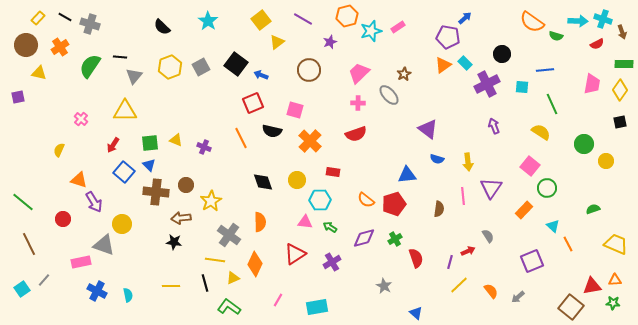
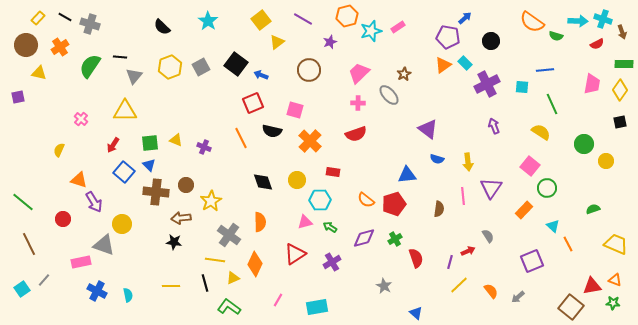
black circle at (502, 54): moved 11 px left, 13 px up
pink triangle at (305, 222): rotated 21 degrees counterclockwise
orange triangle at (615, 280): rotated 24 degrees clockwise
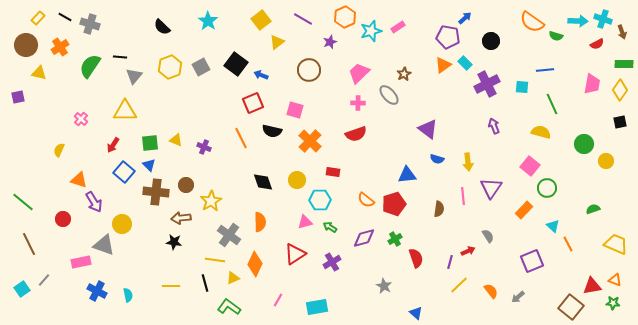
orange hexagon at (347, 16): moved 2 px left, 1 px down; rotated 10 degrees counterclockwise
yellow semicircle at (541, 132): rotated 18 degrees counterclockwise
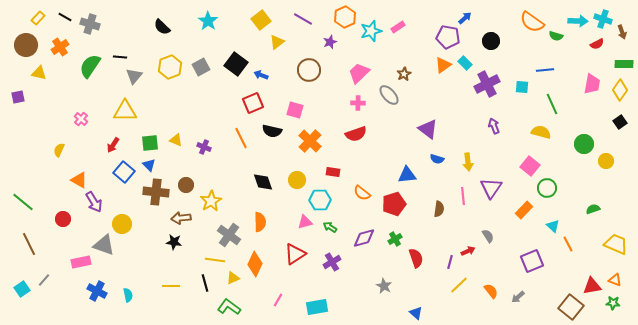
black square at (620, 122): rotated 24 degrees counterclockwise
orange triangle at (79, 180): rotated 12 degrees clockwise
orange semicircle at (366, 200): moved 4 px left, 7 px up
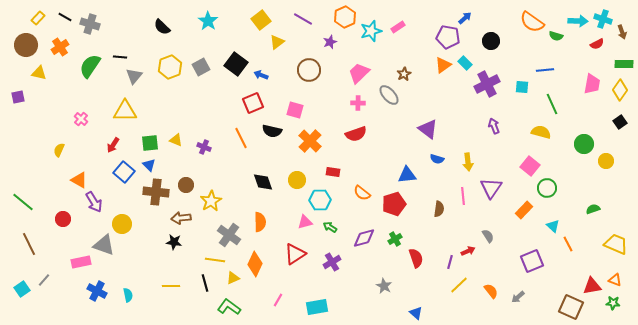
brown square at (571, 307): rotated 15 degrees counterclockwise
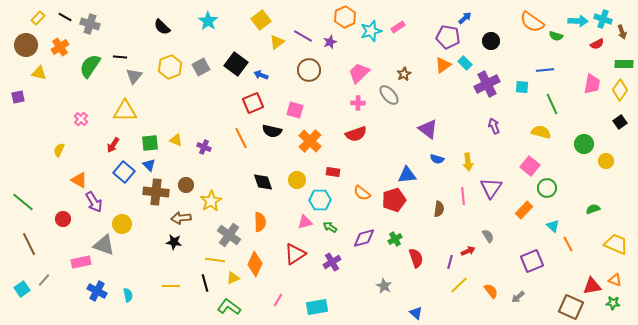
purple line at (303, 19): moved 17 px down
red pentagon at (394, 204): moved 4 px up
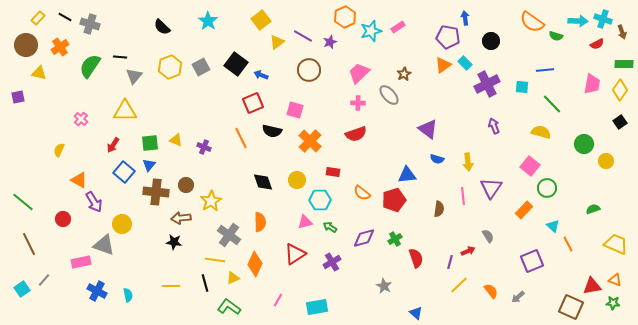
blue arrow at (465, 18): rotated 56 degrees counterclockwise
green line at (552, 104): rotated 20 degrees counterclockwise
blue triangle at (149, 165): rotated 24 degrees clockwise
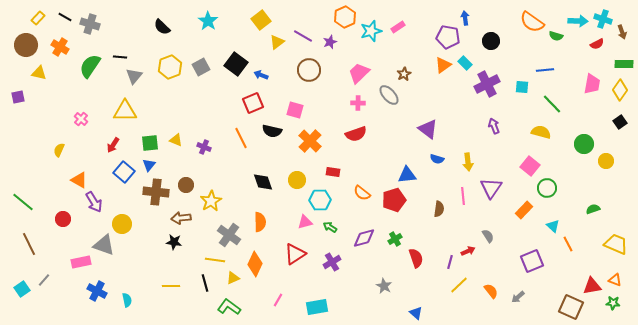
orange cross at (60, 47): rotated 24 degrees counterclockwise
cyan semicircle at (128, 295): moved 1 px left, 5 px down
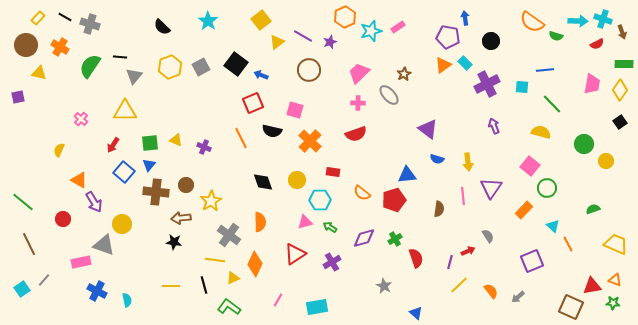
black line at (205, 283): moved 1 px left, 2 px down
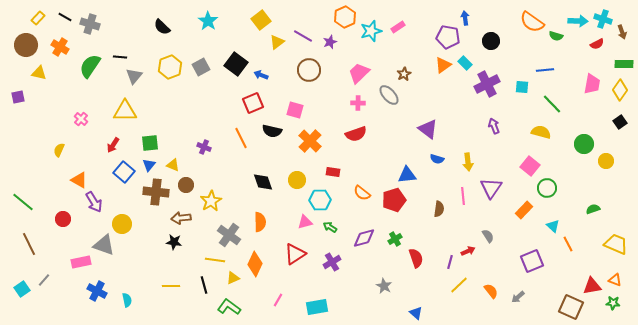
yellow triangle at (176, 140): moved 3 px left, 25 px down
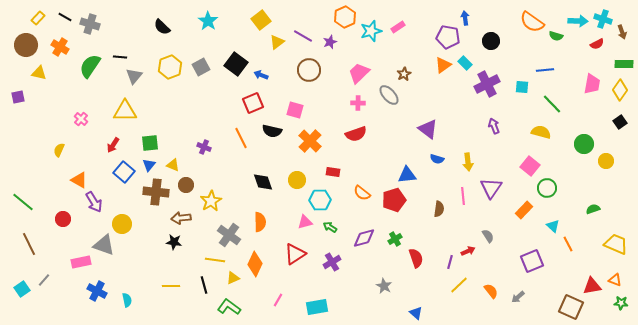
green star at (613, 303): moved 8 px right
